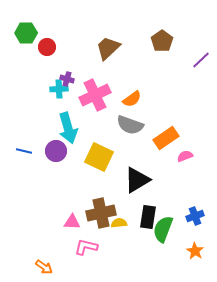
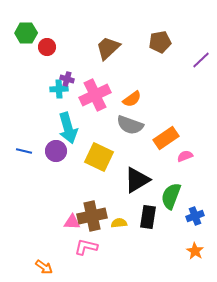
brown pentagon: moved 2 px left, 1 px down; rotated 25 degrees clockwise
brown cross: moved 9 px left, 3 px down
green semicircle: moved 8 px right, 33 px up
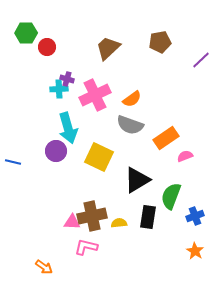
blue line: moved 11 px left, 11 px down
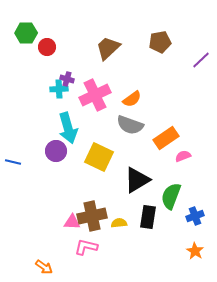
pink semicircle: moved 2 px left
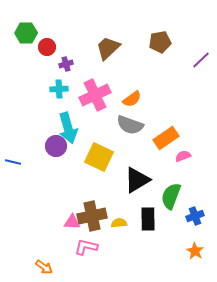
purple cross: moved 1 px left, 15 px up; rotated 32 degrees counterclockwise
purple circle: moved 5 px up
black rectangle: moved 2 px down; rotated 10 degrees counterclockwise
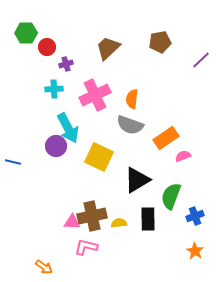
cyan cross: moved 5 px left
orange semicircle: rotated 132 degrees clockwise
cyan arrow: rotated 12 degrees counterclockwise
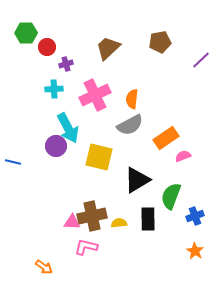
gray semicircle: rotated 48 degrees counterclockwise
yellow square: rotated 12 degrees counterclockwise
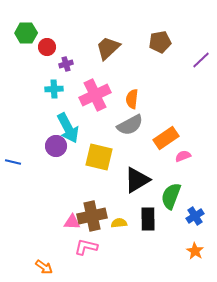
blue cross: rotated 12 degrees counterclockwise
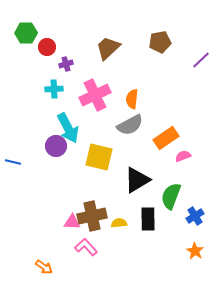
pink L-shape: rotated 35 degrees clockwise
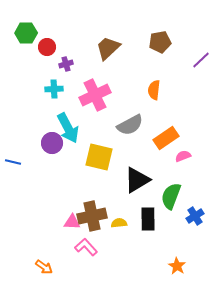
orange semicircle: moved 22 px right, 9 px up
purple circle: moved 4 px left, 3 px up
orange star: moved 18 px left, 15 px down
